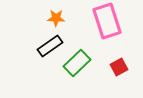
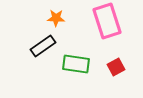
black rectangle: moved 7 px left
green rectangle: moved 1 px left, 1 px down; rotated 52 degrees clockwise
red square: moved 3 px left
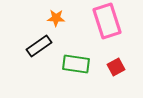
black rectangle: moved 4 px left
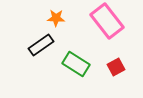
pink rectangle: rotated 20 degrees counterclockwise
black rectangle: moved 2 px right, 1 px up
green rectangle: rotated 24 degrees clockwise
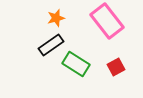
orange star: rotated 18 degrees counterclockwise
black rectangle: moved 10 px right
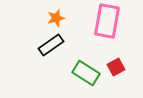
pink rectangle: rotated 48 degrees clockwise
green rectangle: moved 10 px right, 9 px down
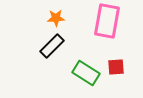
orange star: rotated 12 degrees clockwise
black rectangle: moved 1 px right, 1 px down; rotated 10 degrees counterclockwise
red square: rotated 24 degrees clockwise
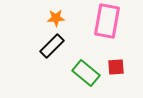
green rectangle: rotated 8 degrees clockwise
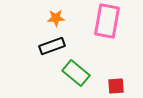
black rectangle: rotated 25 degrees clockwise
red square: moved 19 px down
green rectangle: moved 10 px left
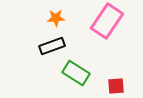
pink rectangle: rotated 24 degrees clockwise
green rectangle: rotated 8 degrees counterclockwise
